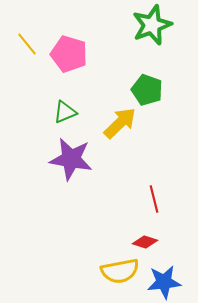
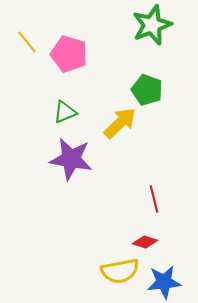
yellow line: moved 2 px up
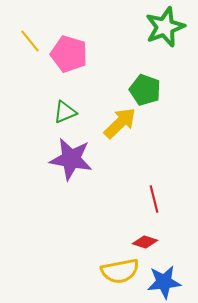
green star: moved 13 px right, 2 px down
yellow line: moved 3 px right, 1 px up
green pentagon: moved 2 px left
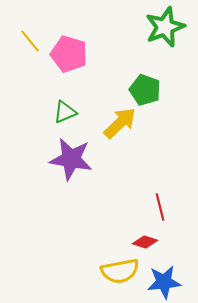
red line: moved 6 px right, 8 px down
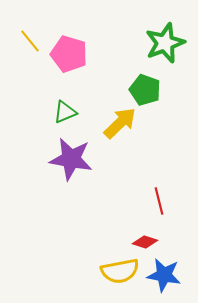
green star: moved 16 px down
red line: moved 1 px left, 6 px up
blue star: moved 7 px up; rotated 16 degrees clockwise
